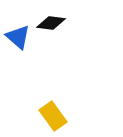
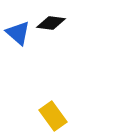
blue triangle: moved 4 px up
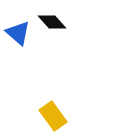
black diamond: moved 1 px right, 1 px up; rotated 40 degrees clockwise
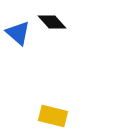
yellow rectangle: rotated 40 degrees counterclockwise
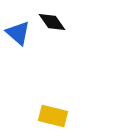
black diamond: rotated 8 degrees clockwise
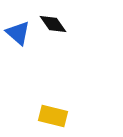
black diamond: moved 1 px right, 2 px down
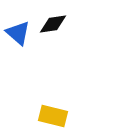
black diamond: rotated 64 degrees counterclockwise
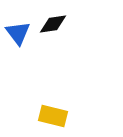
blue triangle: rotated 12 degrees clockwise
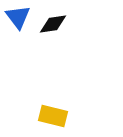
blue triangle: moved 16 px up
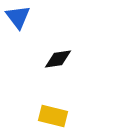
black diamond: moved 5 px right, 35 px down
